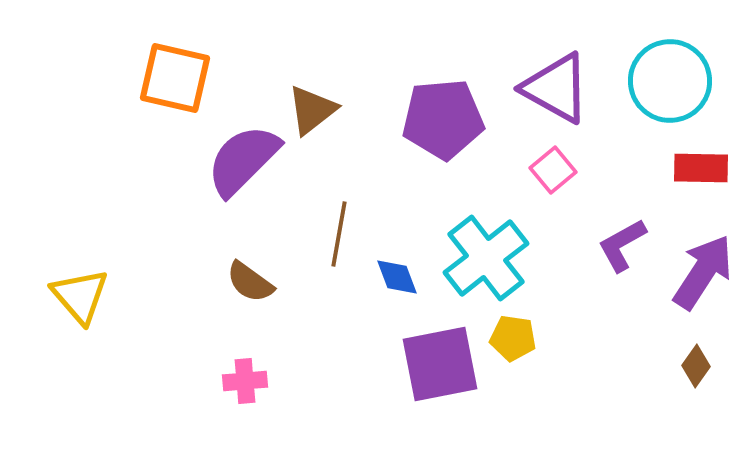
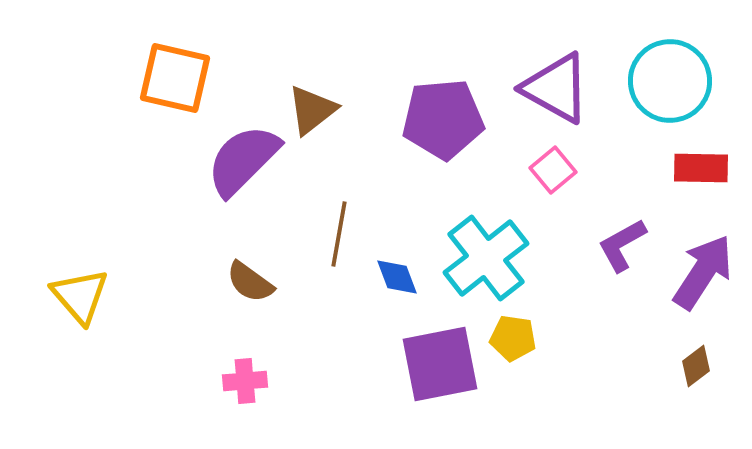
brown diamond: rotated 18 degrees clockwise
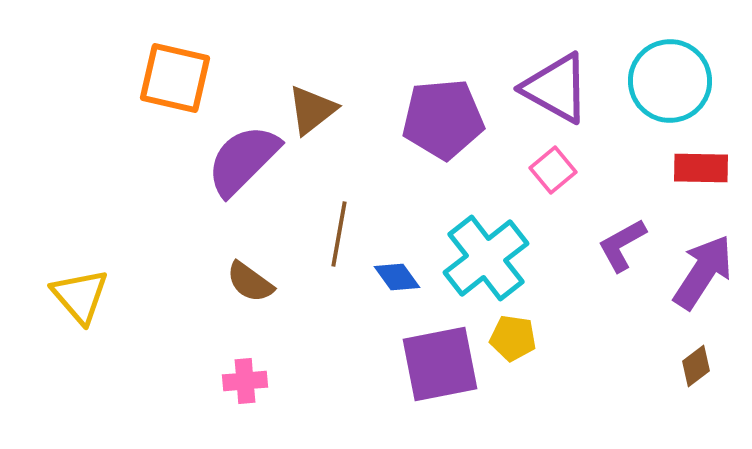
blue diamond: rotated 15 degrees counterclockwise
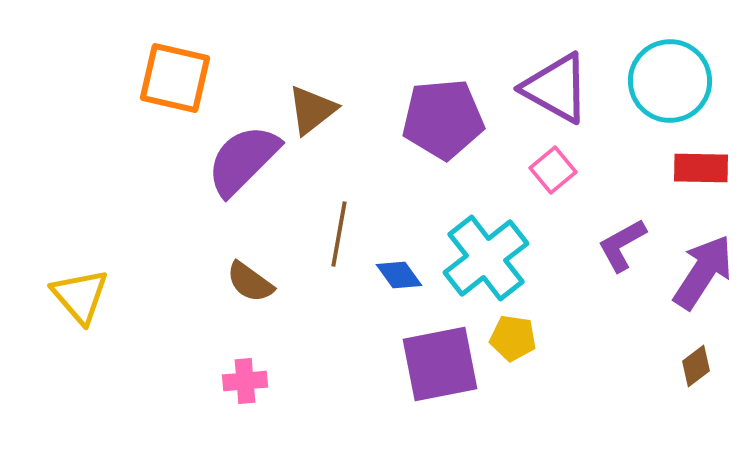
blue diamond: moved 2 px right, 2 px up
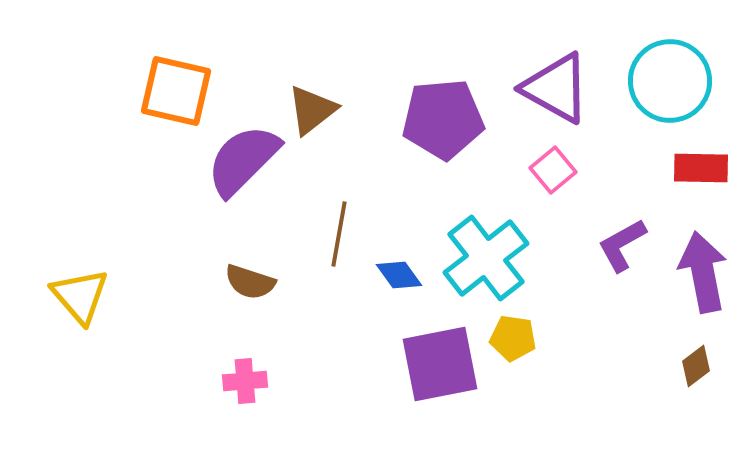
orange square: moved 1 px right, 13 px down
purple arrow: rotated 44 degrees counterclockwise
brown semicircle: rotated 18 degrees counterclockwise
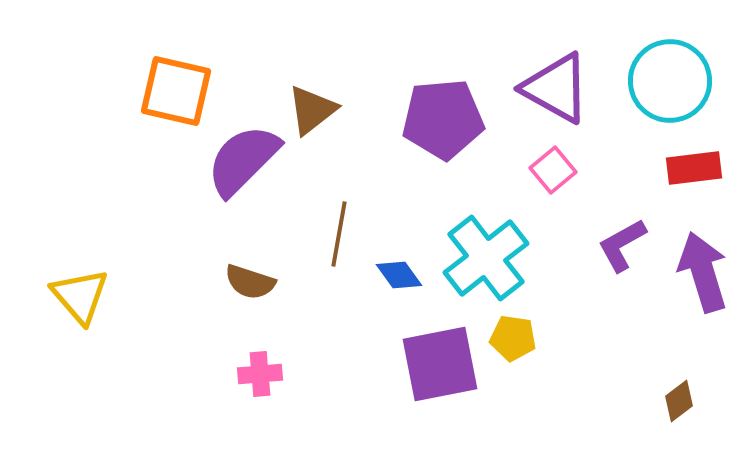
red rectangle: moved 7 px left; rotated 8 degrees counterclockwise
purple arrow: rotated 6 degrees counterclockwise
brown diamond: moved 17 px left, 35 px down
pink cross: moved 15 px right, 7 px up
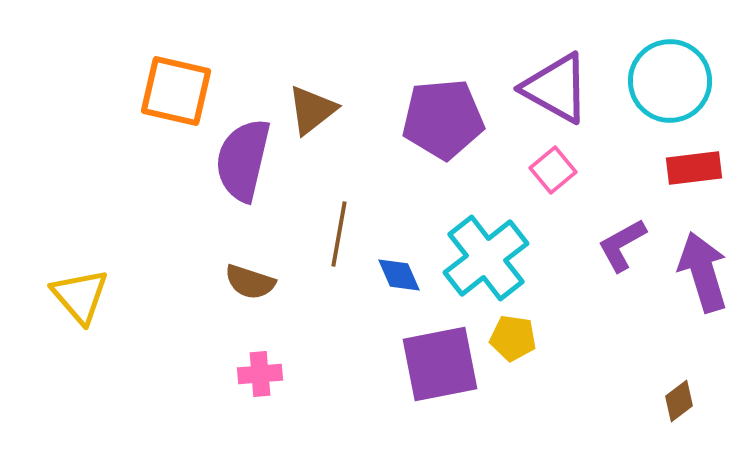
purple semicircle: rotated 32 degrees counterclockwise
blue diamond: rotated 12 degrees clockwise
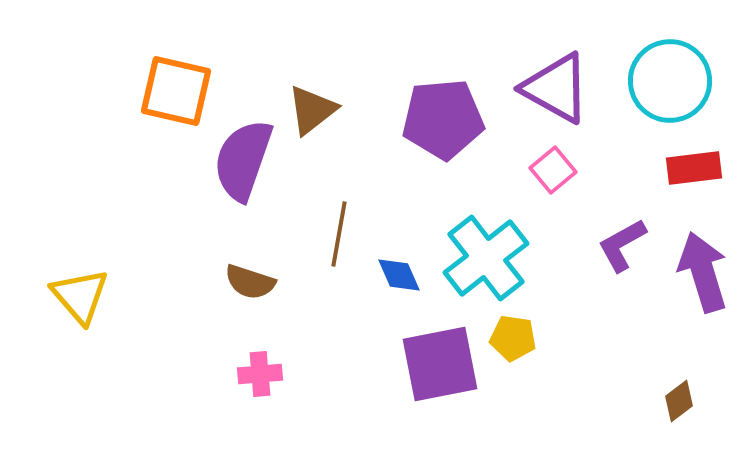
purple semicircle: rotated 6 degrees clockwise
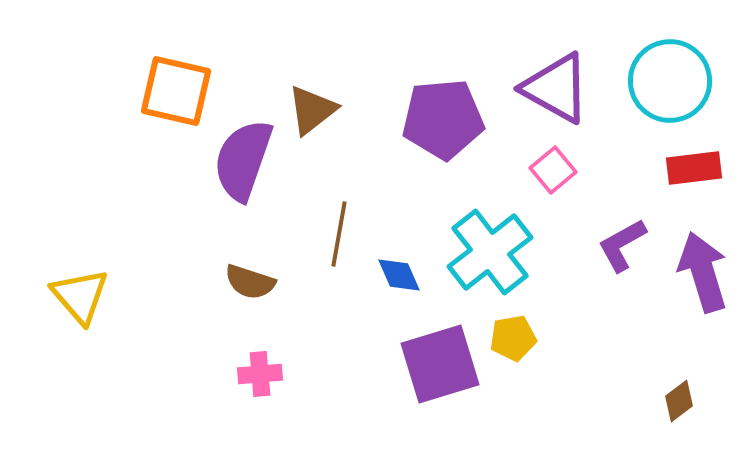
cyan cross: moved 4 px right, 6 px up
yellow pentagon: rotated 18 degrees counterclockwise
purple square: rotated 6 degrees counterclockwise
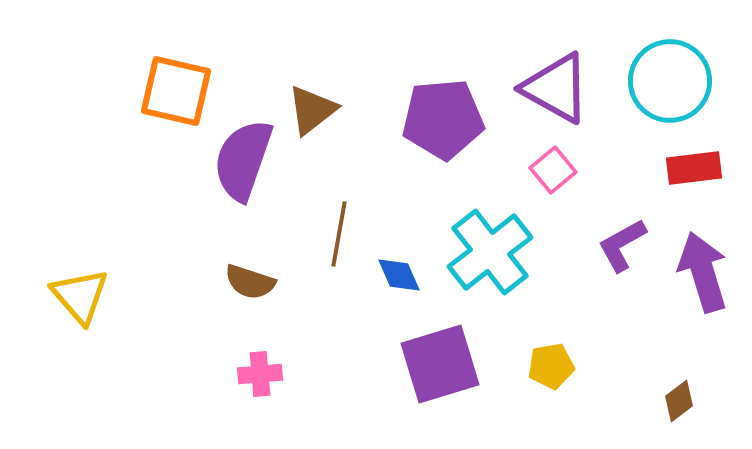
yellow pentagon: moved 38 px right, 28 px down
